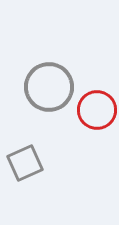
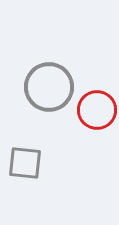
gray square: rotated 30 degrees clockwise
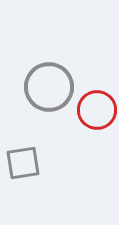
gray square: moved 2 px left; rotated 15 degrees counterclockwise
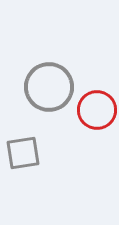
gray square: moved 10 px up
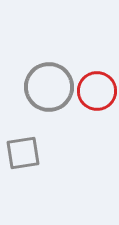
red circle: moved 19 px up
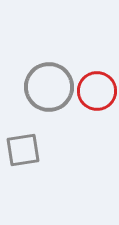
gray square: moved 3 px up
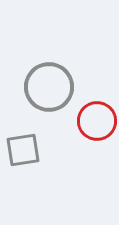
red circle: moved 30 px down
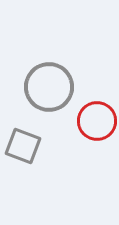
gray square: moved 4 px up; rotated 30 degrees clockwise
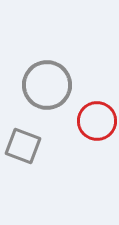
gray circle: moved 2 px left, 2 px up
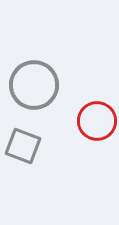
gray circle: moved 13 px left
